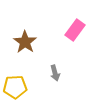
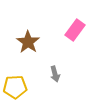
brown star: moved 3 px right
gray arrow: moved 1 px down
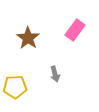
brown star: moved 4 px up
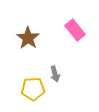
pink rectangle: rotated 75 degrees counterclockwise
yellow pentagon: moved 18 px right, 2 px down
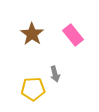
pink rectangle: moved 2 px left, 5 px down
brown star: moved 4 px right, 4 px up
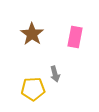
pink rectangle: moved 2 px right, 2 px down; rotated 50 degrees clockwise
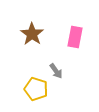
gray arrow: moved 1 px right, 3 px up; rotated 21 degrees counterclockwise
yellow pentagon: moved 3 px right; rotated 20 degrees clockwise
